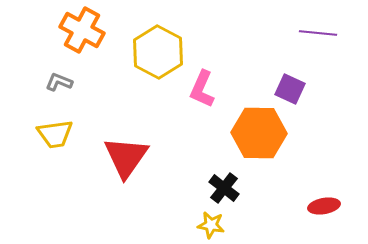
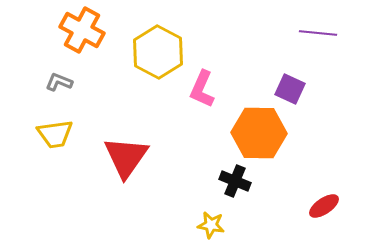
black cross: moved 11 px right, 7 px up; rotated 16 degrees counterclockwise
red ellipse: rotated 24 degrees counterclockwise
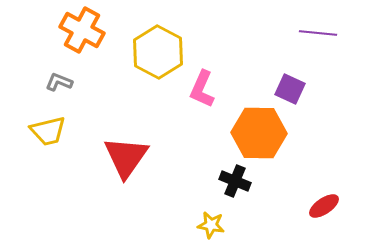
yellow trapezoid: moved 7 px left, 3 px up; rotated 6 degrees counterclockwise
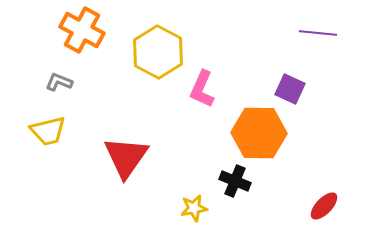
red ellipse: rotated 12 degrees counterclockwise
yellow star: moved 17 px left, 17 px up; rotated 20 degrees counterclockwise
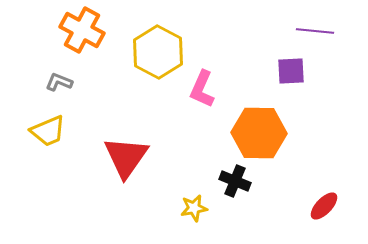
purple line: moved 3 px left, 2 px up
purple square: moved 1 px right, 18 px up; rotated 28 degrees counterclockwise
yellow trapezoid: rotated 9 degrees counterclockwise
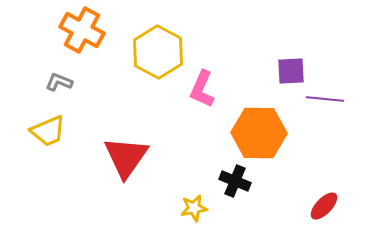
purple line: moved 10 px right, 68 px down
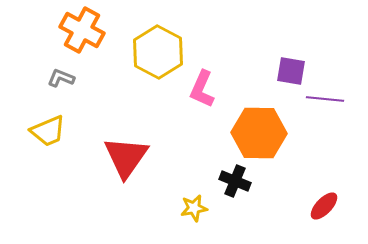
purple square: rotated 12 degrees clockwise
gray L-shape: moved 2 px right, 4 px up
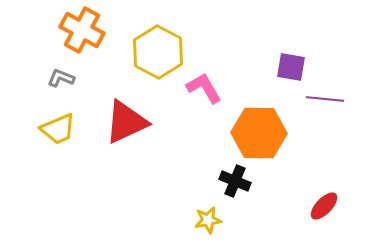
purple square: moved 4 px up
pink L-shape: moved 2 px right, 1 px up; rotated 126 degrees clockwise
yellow trapezoid: moved 10 px right, 2 px up
red triangle: moved 35 px up; rotated 30 degrees clockwise
yellow star: moved 14 px right, 12 px down
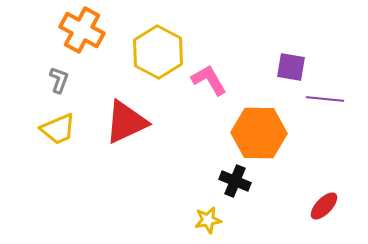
gray L-shape: moved 2 px left, 2 px down; rotated 88 degrees clockwise
pink L-shape: moved 5 px right, 8 px up
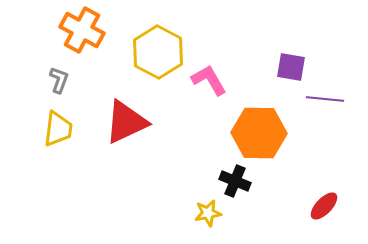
yellow trapezoid: rotated 60 degrees counterclockwise
yellow star: moved 7 px up
